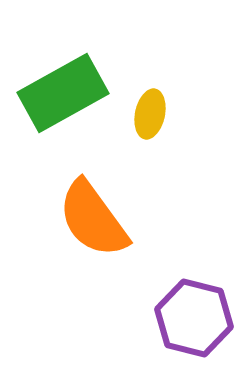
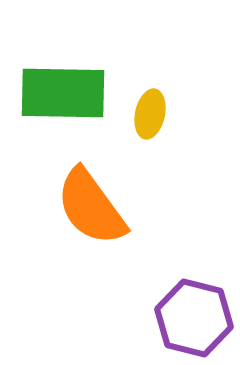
green rectangle: rotated 30 degrees clockwise
orange semicircle: moved 2 px left, 12 px up
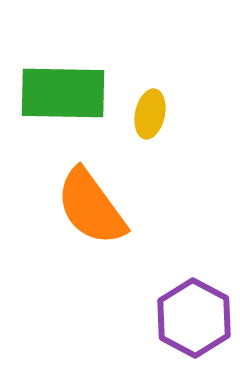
purple hexagon: rotated 14 degrees clockwise
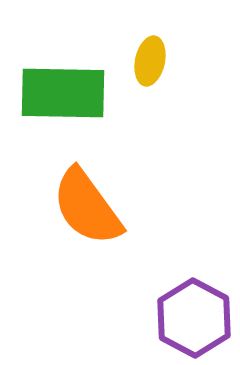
yellow ellipse: moved 53 px up
orange semicircle: moved 4 px left
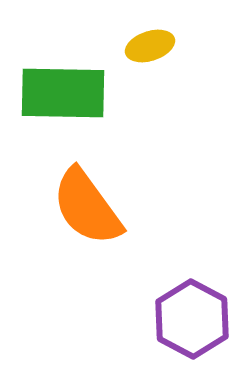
yellow ellipse: moved 15 px up; rotated 60 degrees clockwise
purple hexagon: moved 2 px left, 1 px down
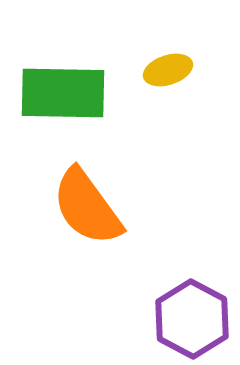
yellow ellipse: moved 18 px right, 24 px down
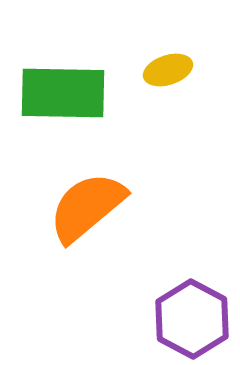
orange semicircle: rotated 86 degrees clockwise
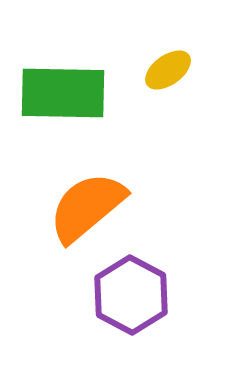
yellow ellipse: rotated 18 degrees counterclockwise
purple hexagon: moved 61 px left, 24 px up
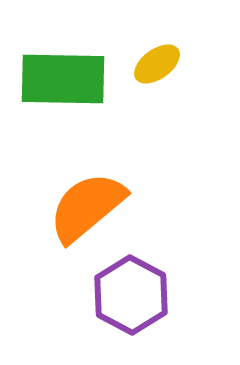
yellow ellipse: moved 11 px left, 6 px up
green rectangle: moved 14 px up
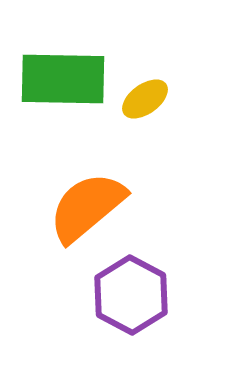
yellow ellipse: moved 12 px left, 35 px down
